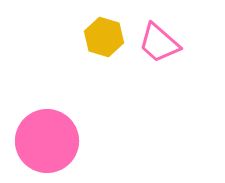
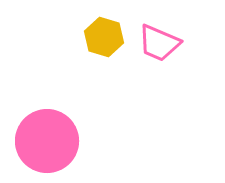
pink trapezoid: rotated 18 degrees counterclockwise
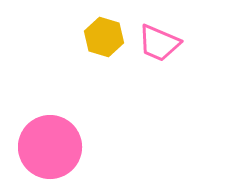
pink circle: moved 3 px right, 6 px down
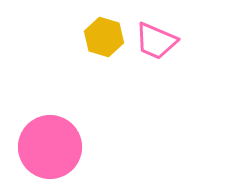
pink trapezoid: moved 3 px left, 2 px up
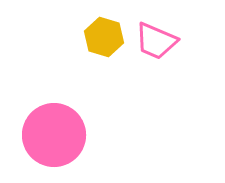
pink circle: moved 4 px right, 12 px up
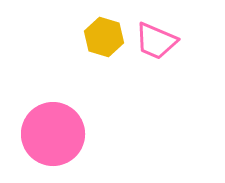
pink circle: moved 1 px left, 1 px up
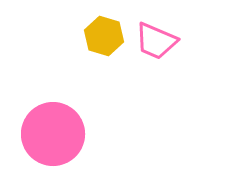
yellow hexagon: moved 1 px up
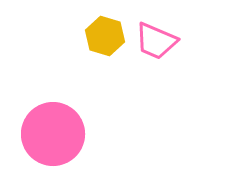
yellow hexagon: moved 1 px right
